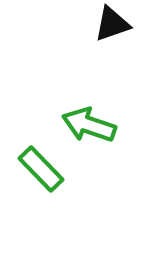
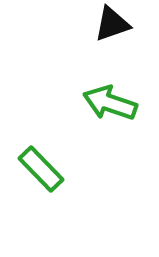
green arrow: moved 21 px right, 22 px up
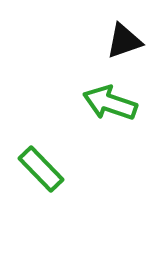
black triangle: moved 12 px right, 17 px down
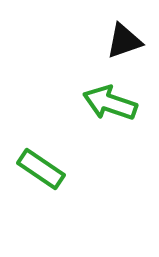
green rectangle: rotated 12 degrees counterclockwise
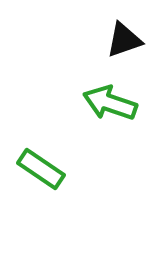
black triangle: moved 1 px up
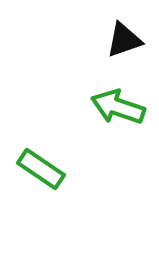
green arrow: moved 8 px right, 4 px down
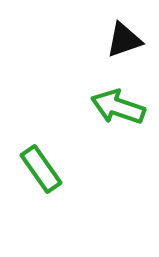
green rectangle: rotated 21 degrees clockwise
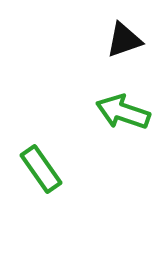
green arrow: moved 5 px right, 5 px down
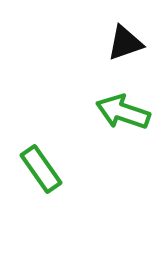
black triangle: moved 1 px right, 3 px down
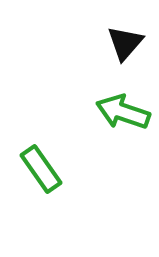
black triangle: rotated 30 degrees counterclockwise
